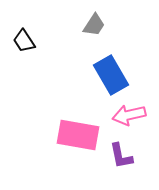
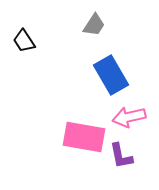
pink arrow: moved 2 px down
pink rectangle: moved 6 px right, 2 px down
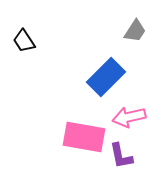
gray trapezoid: moved 41 px right, 6 px down
blue rectangle: moved 5 px left, 2 px down; rotated 75 degrees clockwise
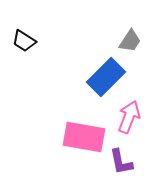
gray trapezoid: moved 5 px left, 10 px down
black trapezoid: rotated 25 degrees counterclockwise
pink arrow: rotated 124 degrees clockwise
purple L-shape: moved 6 px down
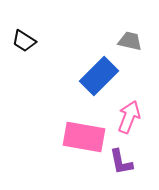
gray trapezoid: rotated 110 degrees counterclockwise
blue rectangle: moved 7 px left, 1 px up
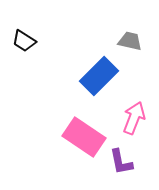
pink arrow: moved 5 px right, 1 px down
pink rectangle: rotated 24 degrees clockwise
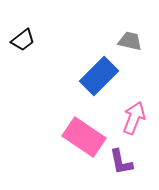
black trapezoid: moved 1 px left, 1 px up; rotated 70 degrees counterclockwise
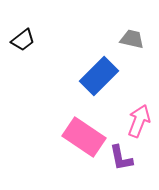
gray trapezoid: moved 2 px right, 2 px up
pink arrow: moved 5 px right, 3 px down
purple L-shape: moved 4 px up
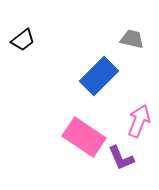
purple L-shape: rotated 12 degrees counterclockwise
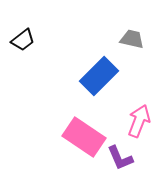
purple L-shape: moved 1 px left
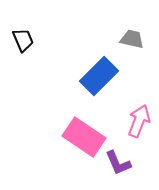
black trapezoid: rotated 75 degrees counterclockwise
purple L-shape: moved 2 px left, 5 px down
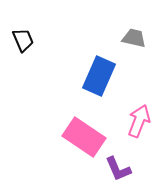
gray trapezoid: moved 2 px right, 1 px up
blue rectangle: rotated 21 degrees counterclockwise
purple L-shape: moved 6 px down
